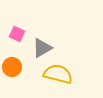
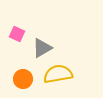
orange circle: moved 11 px right, 12 px down
yellow semicircle: rotated 24 degrees counterclockwise
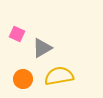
yellow semicircle: moved 1 px right, 2 px down
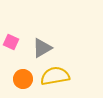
pink square: moved 6 px left, 8 px down
yellow semicircle: moved 4 px left
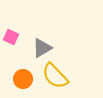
pink square: moved 5 px up
yellow semicircle: rotated 124 degrees counterclockwise
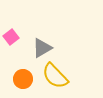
pink square: rotated 28 degrees clockwise
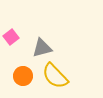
gray triangle: rotated 15 degrees clockwise
orange circle: moved 3 px up
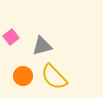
gray triangle: moved 2 px up
yellow semicircle: moved 1 px left, 1 px down
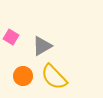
pink square: rotated 21 degrees counterclockwise
gray triangle: rotated 15 degrees counterclockwise
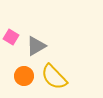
gray triangle: moved 6 px left
orange circle: moved 1 px right
